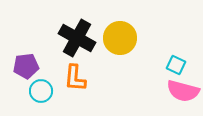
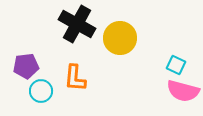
black cross: moved 14 px up
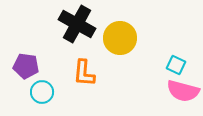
purple pentagon: rotated 15 degrees clockwise
orange L-shape: moved 9 px right, 5 px up
cyan circle: moved 1 px right, 1 px down
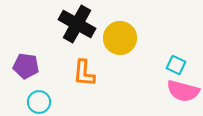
cyan circle: moved 3 px left, 10 px down
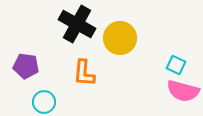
cyan circle: moved 5 px right
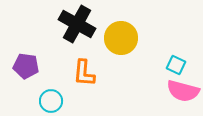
yellow circle: moved 1 px right
cyan circle: moved 7 px right, 1 px up
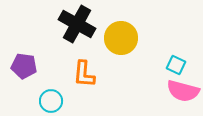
purple pentagon: moved 2 px left
orange L-shape: moved 1 px down
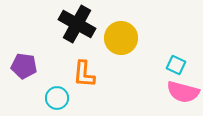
pink semicircle: moved 1 px down
cyan circle: moved 6 px right, 3 px up
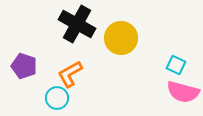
purple pentagon: rotated 10 degrees clockwise
orange L-shape: moved 14 px left; rotated 56 degrees clockwise
